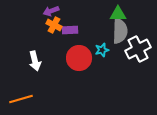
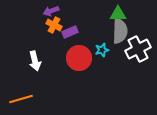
purple rectangle: moved 2 px down; rotated 21 degrees counterclockwise
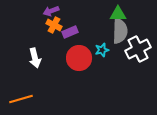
white arrow: moved 3 px up
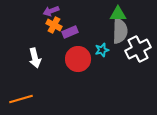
red circle: moved 1 px left, 1 px down
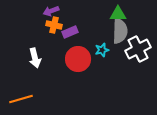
orange cross: rotated 14 degrees counterclockwise
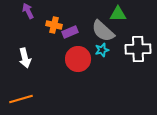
purple arrow: moved 23 px left; rotated 84 degrees clockwise
gray semicircle: moved 17 px left; rotated 130 degrees clockwise
white cross: rotated 25 degrees clockwise
white arrow: moved 10 px left
